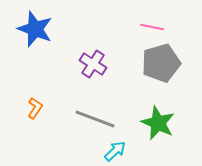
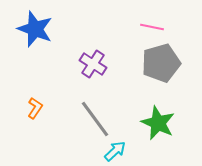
gray line: rotated 33 degrees clockwise
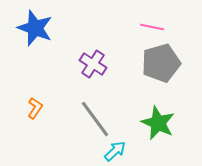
blue star: moved 1 px up
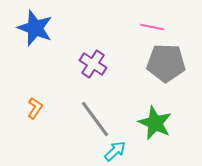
gray pentagon: moved 5 px right; rotated 18 degrees clockwise
green star: moved 3 px left
